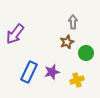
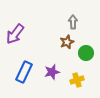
blue rectangle: moved 5 px left
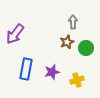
green circle: moved 5 px up
blue rectangle: moved 2 px right, 3 px up; rotated 15 degrees counterclockwise
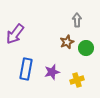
gray arrow: moved 4 px right, 2 px up
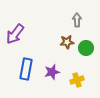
brown star: rotated 16 degrees clockwise
